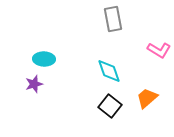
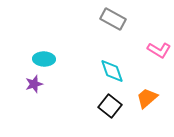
gray rectangle: rotated 50 degrees counterclockwise
cyan diamond: moved 3 px right
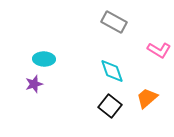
gray rectangle: moved 1 px right, 3 px down
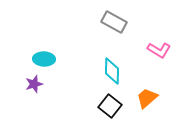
cyan diamond: rotated 20 degrees clockwise
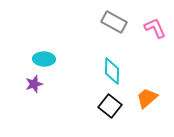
pink L-shape: moved 4 px left, 22 px up; rotated 145 degrees counterclockwise
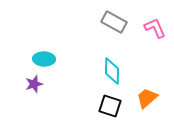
black square: rotated 20 degrees counterclockwise
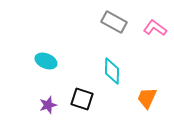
pink L-shape: rotated 30 degrees counterclockwise
cyan ellipse: moved 2 px right, 2 px down; rotated 20 degrees clockwise
purple star: moved 14 px right, 21 px down
orange trapezoid: rotated 25 degrees counterclockwise
black square: moved 28 px left, 7 px up
